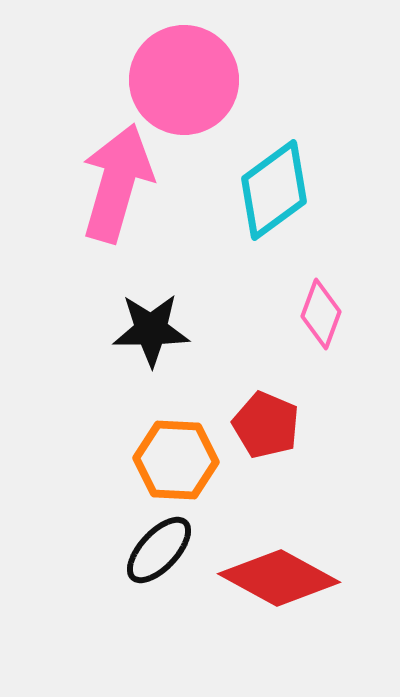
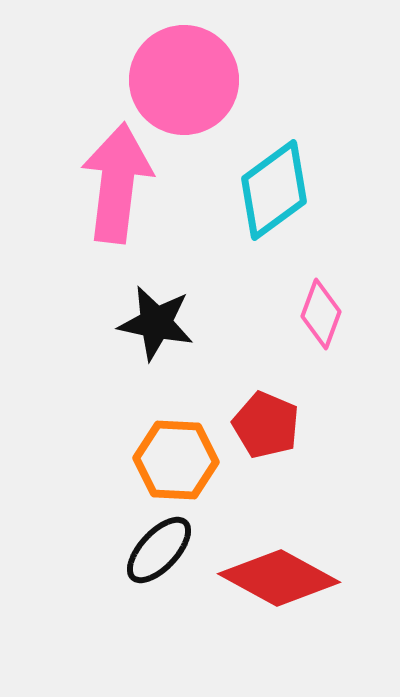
pink arrow: rotated 9 degrees counterclockwise
black star: moved 5 px right, 7 px up; rotated 12 degrees clockwise
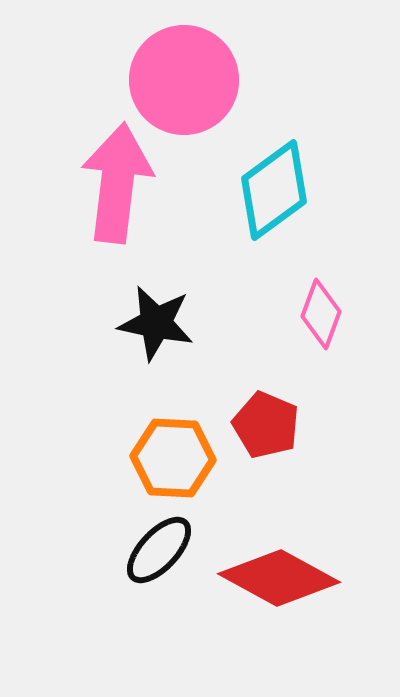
orange hexagon: moved 3 px left, 2 px up
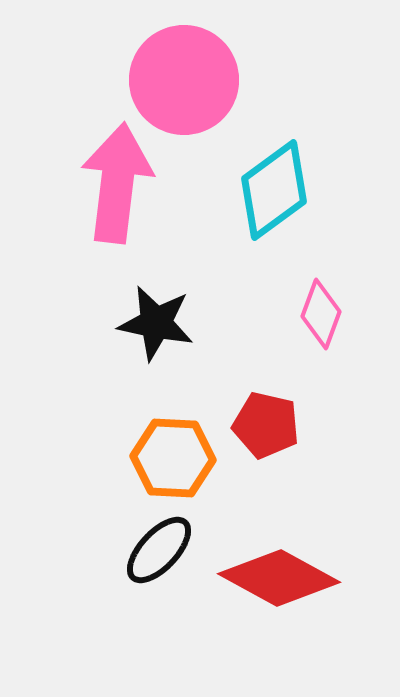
red pentagon: rotated 10 degrees counterclockwise
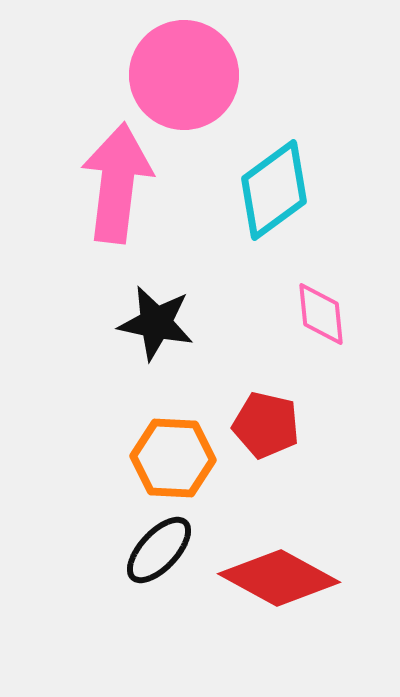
pink circle: moved 5 px up
pink diamond: rotated 26 degrees counterclockwise
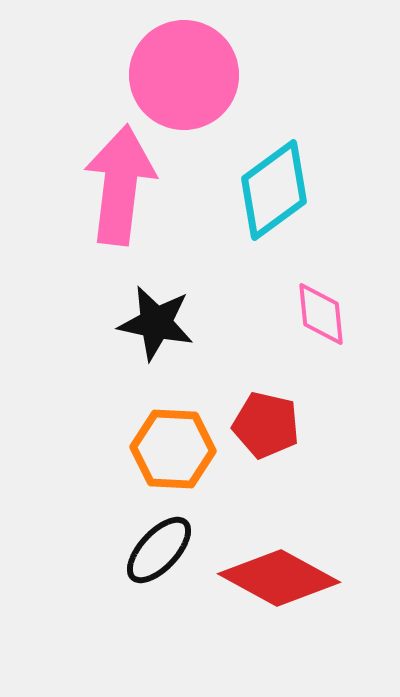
pink arrow: moved 3 px right, 2 px down
orange hexagon: moved 9 px up
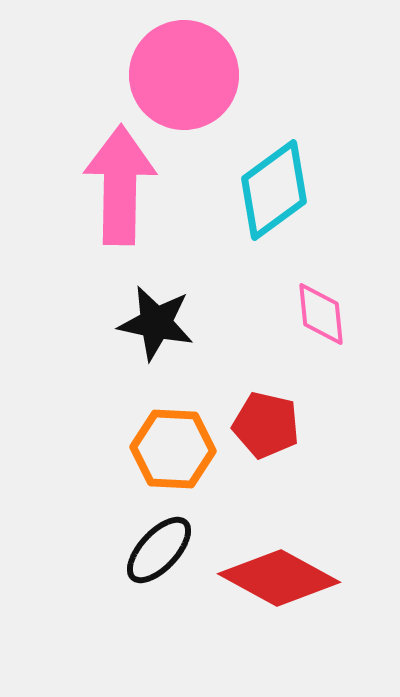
pink arrow: rotated 6 degrees counterclockwise
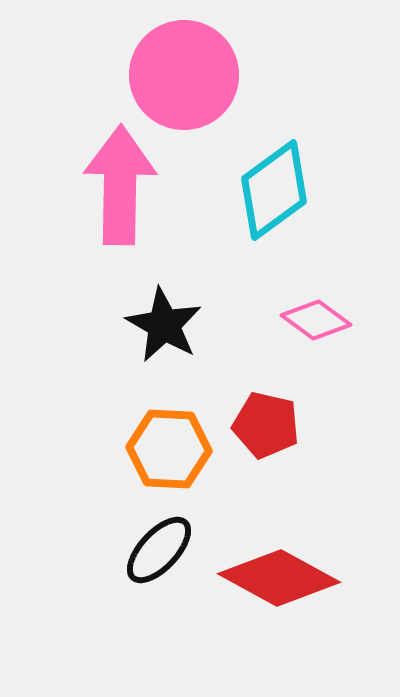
pink diamond: moved 5 px left, 6 px down; rotated 48 degrees counterclockwise
black star: moved 8 px right, 2 px down; rotated 18 degrees clockwise
orange hexagon: moved 4 px left
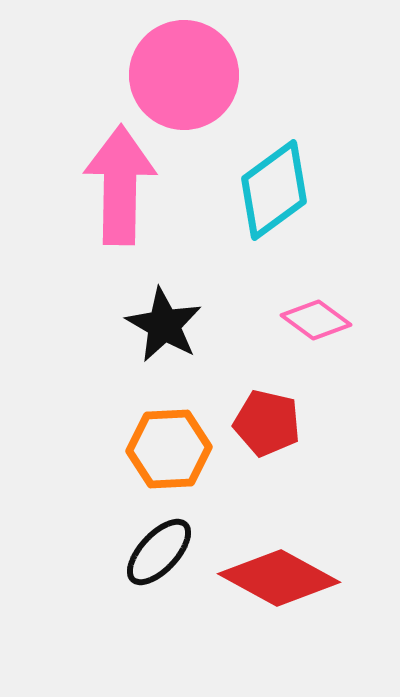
red pentagon: moved 1 px right, 2 px up
orange hexagon: rotated 6 degrees counterclockwise
black ellipse: moved 2 px down
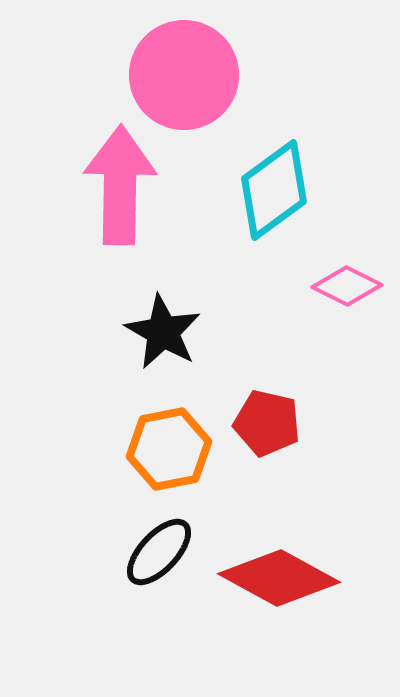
pink diamond: moved 31 px right, 34 px up; rotated 10 degrees counterclockwise
black star: moved 1 px left, 7 px down
orange hexagon: rotated 8 degrees counterclockwise
